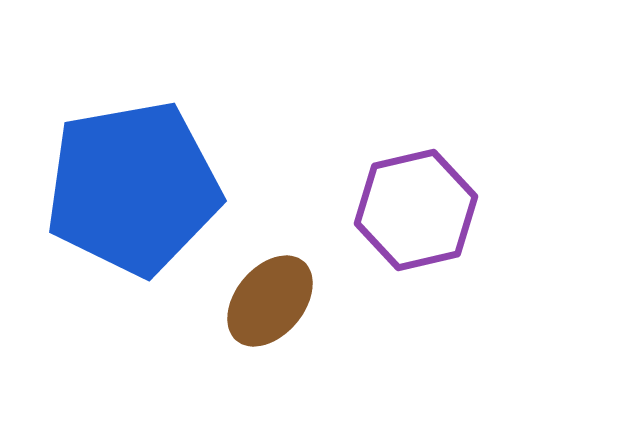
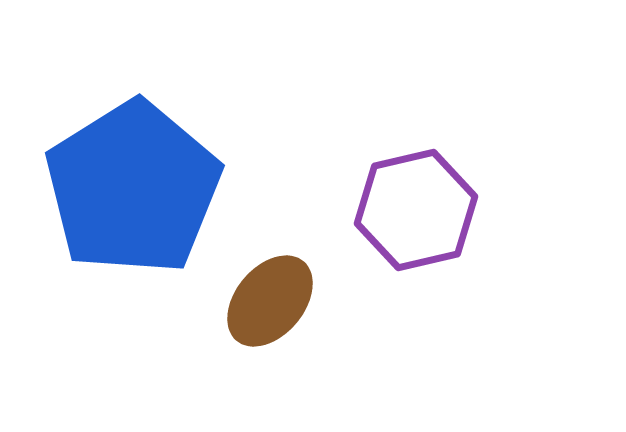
blue pentagon: rotated 22 degrees counterclockwise
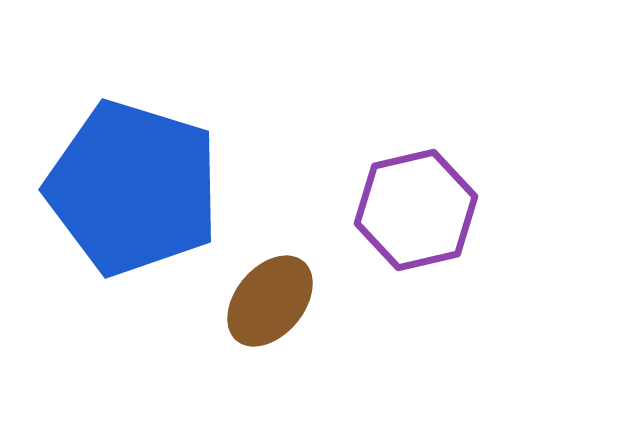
blue pentagon: rotated 23 degrees counterclockwise
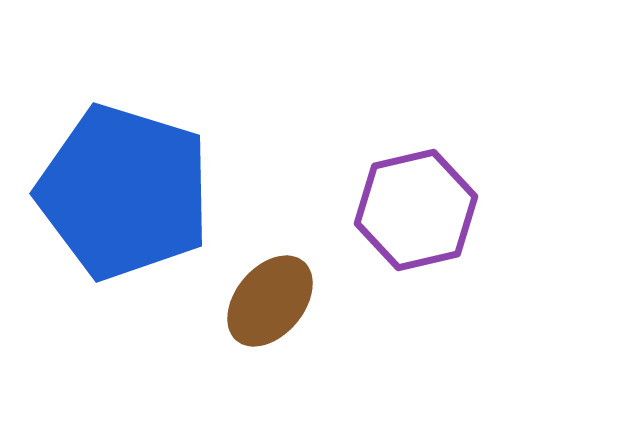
blue pentagon: moved 9 px left, 4 px down
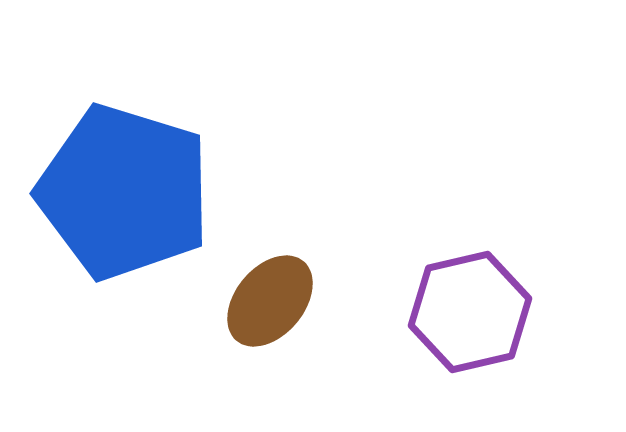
purple hexagon: moved 54 px right, 102 px down
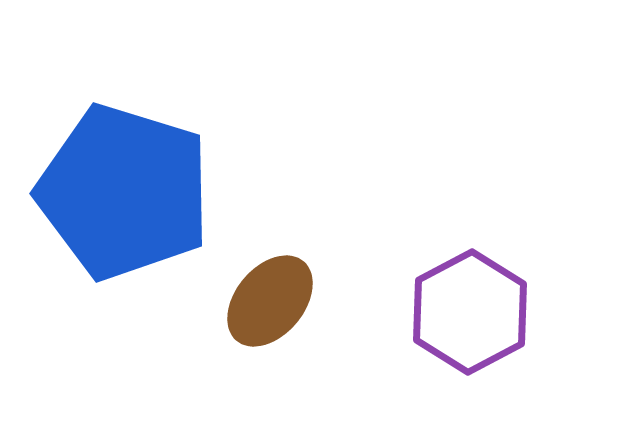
purple hexagon: rotated 15 degrees counterclockwise
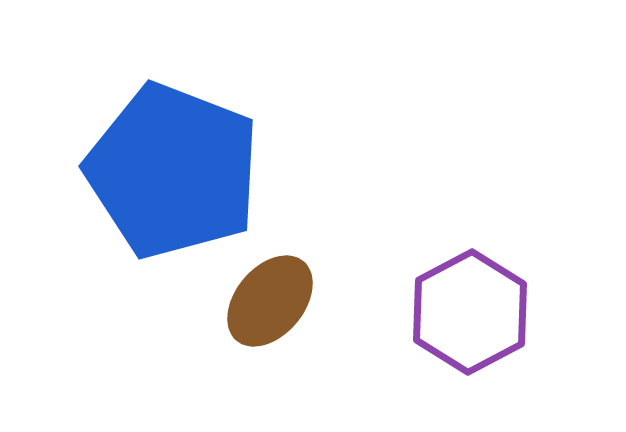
blue pentagon: moved 49 px right, 21 px up; rotated 4 degrees clockwise
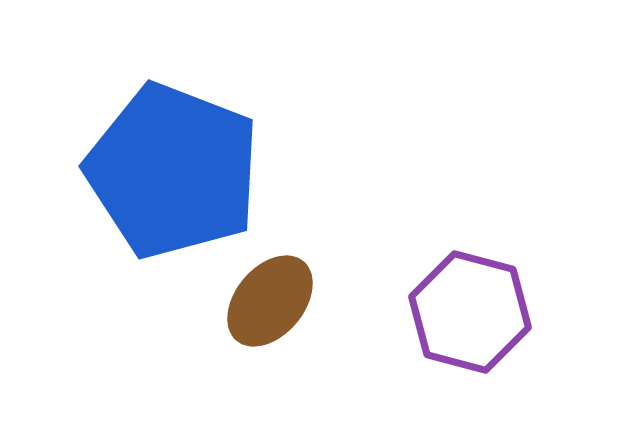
purple hexagon: rotated 17 degrees counterclockwise
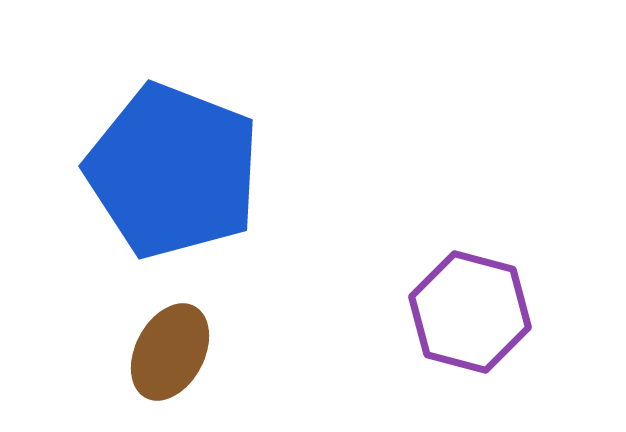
brown ellipse: moved 100 px left, 51 px down; rotated 12 degrees counterclockwise
